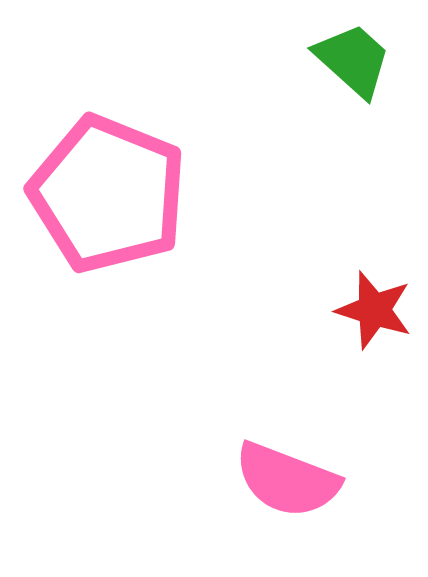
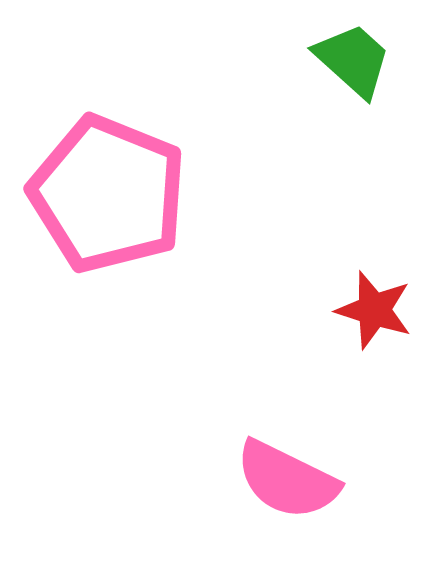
pink semicircle: rotated 5 degrees clockwise
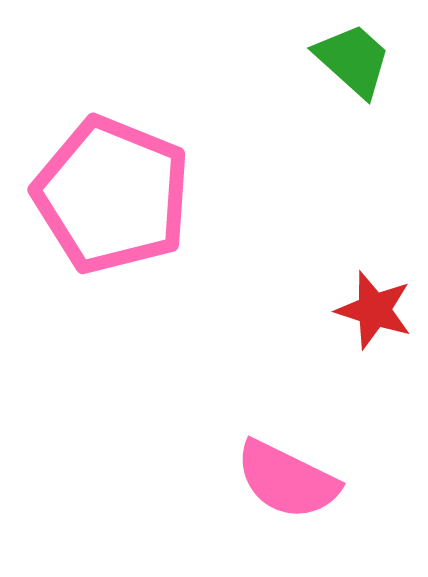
pink pentagon: moved 4 px right, 1 px down
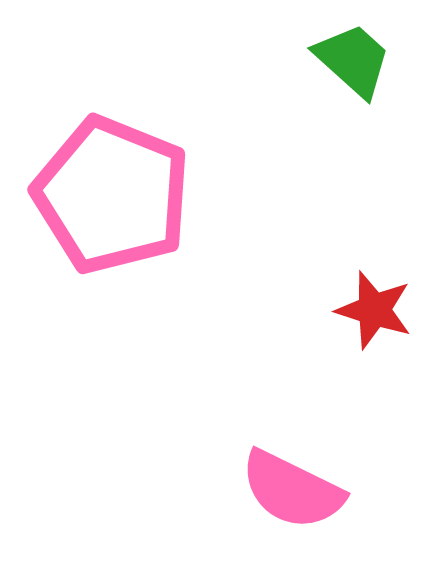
pink semicircle: moved 5 px right, 10 px down
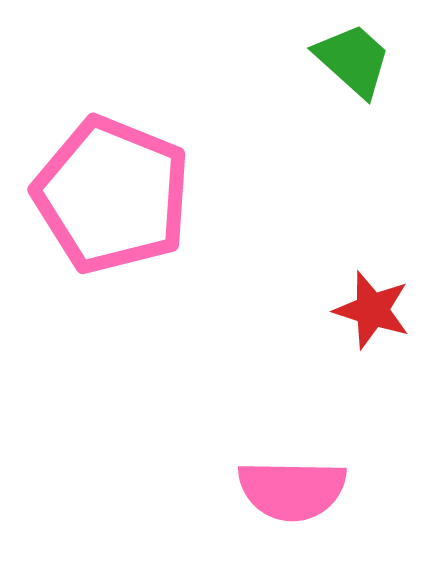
red star: moved 2 px left
pink semicircle: rotated 25 degrees counterclockwise
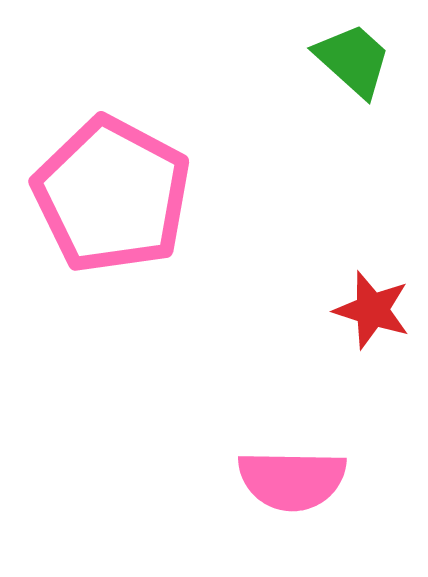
pink pentagon: rotated 6 degrees clockwise
pink semicircle: moved 10 px up
